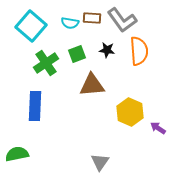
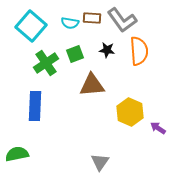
green square: moved 2 px left
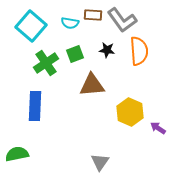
brown rectangle: moved 1 px right, 3 px up
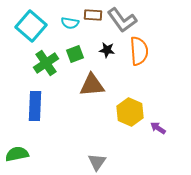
gray triangle: moved 3 px left
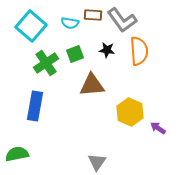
blue rectangle: rotated 8 degrees clockwise
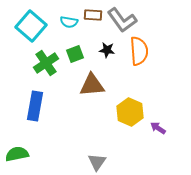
cyan semicircle: moved 1 px left, 1 px up
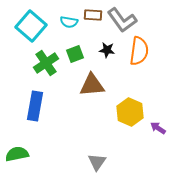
orange semicircle: rotated 12 degrees clockwise
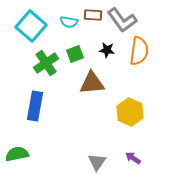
brown triangle: moved 2 px up
purple arrow: moved 25 px left, 30 px down
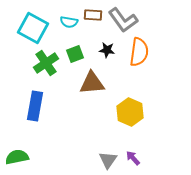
gray L-shape: moved 1 px right
cyan square: moved 2 px right, 2 px down; rotated 12 degrees counterclockwise
orange semicircle: moved 1 px down
green semicircle: moved 3 px down
purple arrow: rotated 14 degrees clockwise
gray triangle: moved 11 px right, 2 px up
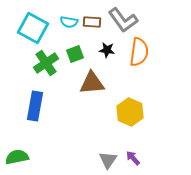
brown rectangle: moved 1 px left, 7 px down
